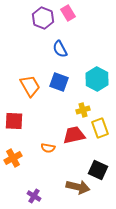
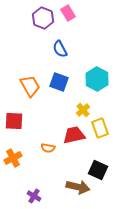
yellow cross: rotated 24 degrees counterclockwise
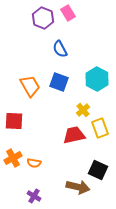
orange semicircle: moved 14 px left, 15 px down
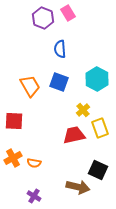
blue semicircle: rotated 24 degrees clockwise
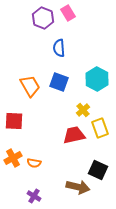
blue semicircle: moved 1 px left, 1 px up
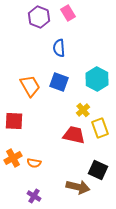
purple hexagon: moved 4 px left, 1 px up
red trapezoid: rotated 25 degrees clockwise
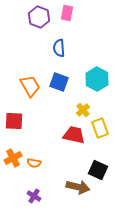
pink rectangle: moved 1 px left; rotated 42 degrees clockwise
